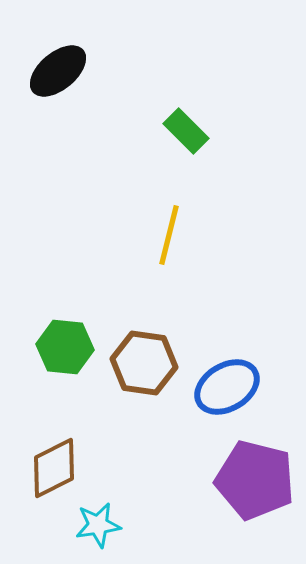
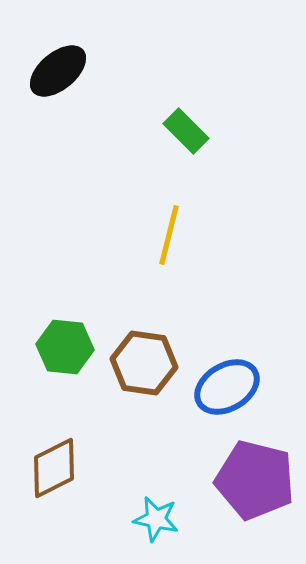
cyan star: moved 58 px right, 6 px up; rotated 21 degrees clockwise
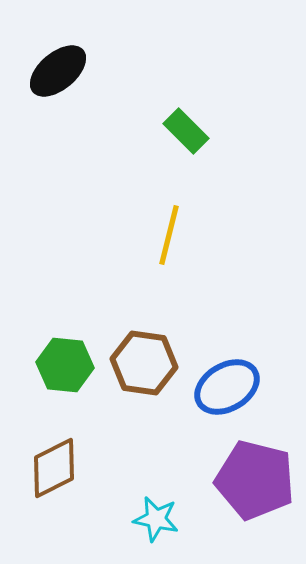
green hexagon: moved 18 px down
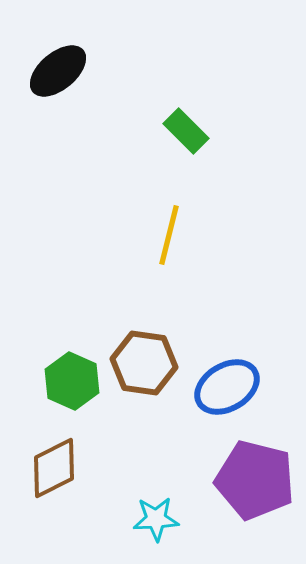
green hexagon: moved 7 px right, 16 px down; rotated 18 degrees clockwise
cyan star: rotated 15 degrees counterclockwise
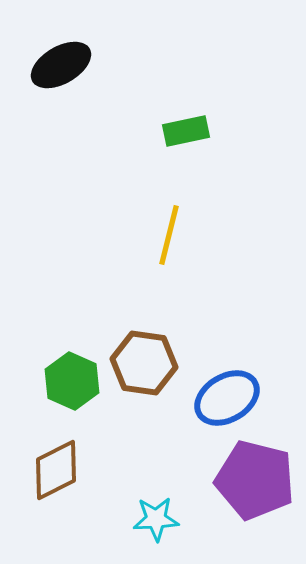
black ellipse: moved 3 px right, 6 px up; rotated 10 degrees clockwise
green rectangle: rotated 57 degrees counterclockwise
blue ellipse: moved 11 px down
brown diamond: moved 2 px right, 2 px down
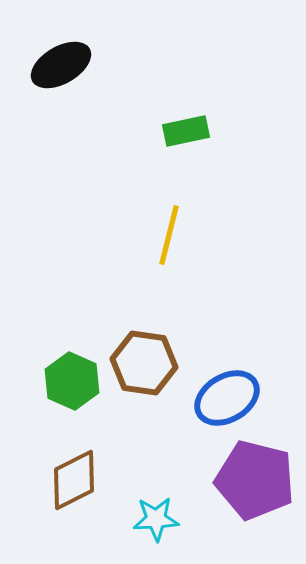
brown diamond: moved 18 px right, 10 px down
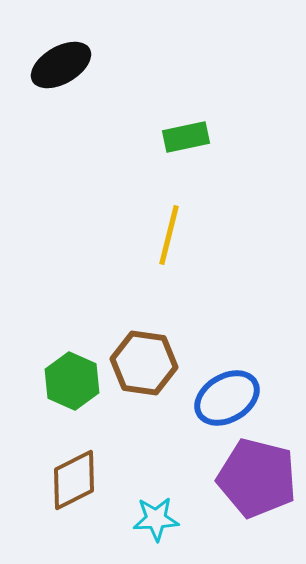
green rectangle: moved 6 px down
purple pentagon: moved 2 px right, 2 px up
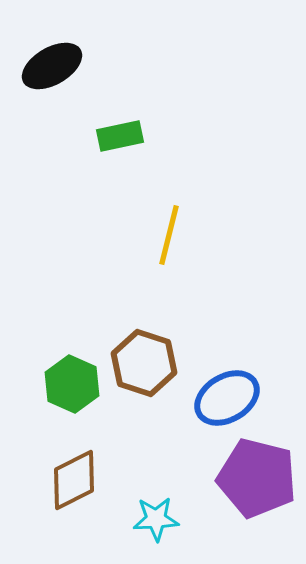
black ellipse: moved 9 px left, 1 px down
green rectangle: moved 66 px left, 1 px up
brown hexagon: rotated 10 degrees clockwise
green hexagon: moved 3 px down
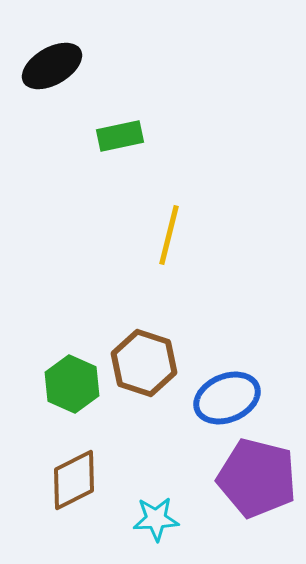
blue ellipse: rotated 8 degrees clockwise
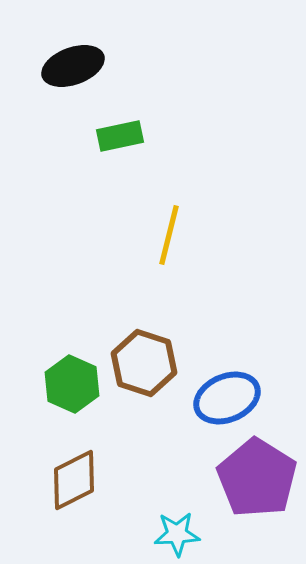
black ellipse: moved 21 px right; rotated 10 degrees clockwise
purple pentagon: rotated 18 degrees clockwise
cyan star: moved 21 px right, 15 px down
